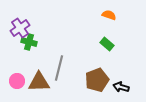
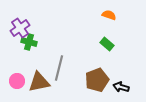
brown triangle: rotated 10 degrees counterclockwise
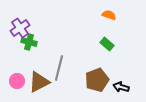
brown triangle: rotated 15 degrees counterclockwise
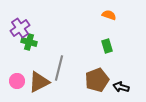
green rectangle: moved 2 px down; rotated 32 degrees clockwise
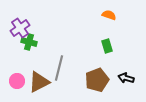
black arrow: moved 5 px right, 9 px up
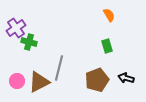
orange semicircle: rotated 40 degrees clockwise
purple cross: moved 4 px left
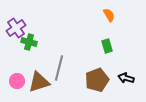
brown triangle: rotated 10 degrees clockwise
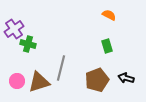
orange semicircle: rotated 32 degrees counterclockwise
purple cross: moved 2 px left, 1 px down
green cross: moved 1 px left, 2 px down
gray line: moved 2 px right
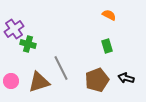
gray line: rotated 40 degrees counterclockwise
pink circle: moved 6 px left
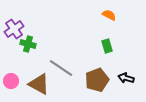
gray line: rotated 30 degrees counterclockwise
brown triangle: moved 2 px down; rotated 45 degrees clockwise
